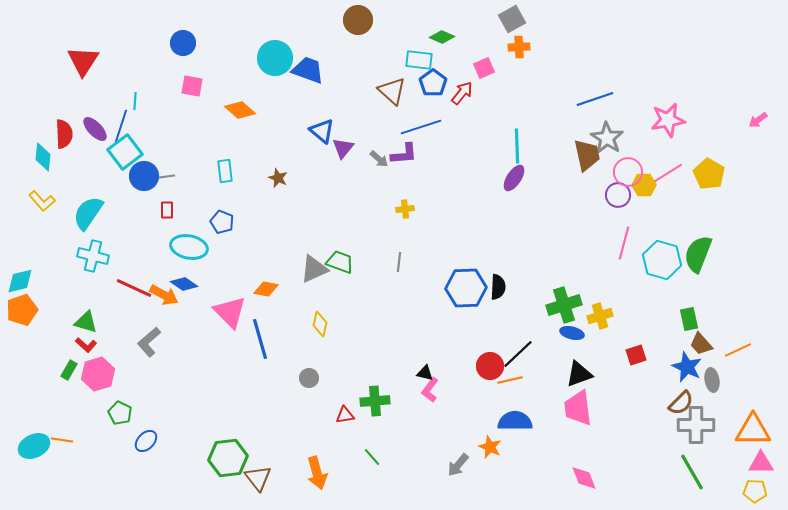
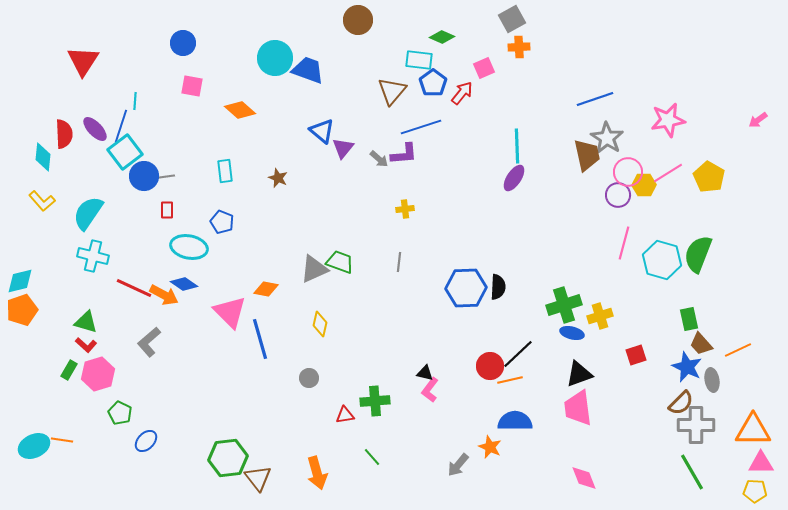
brown triangle at (392, 91): rotated 28 degrees clockwise
yellow pentagon at (709, 174): moved 3 px down
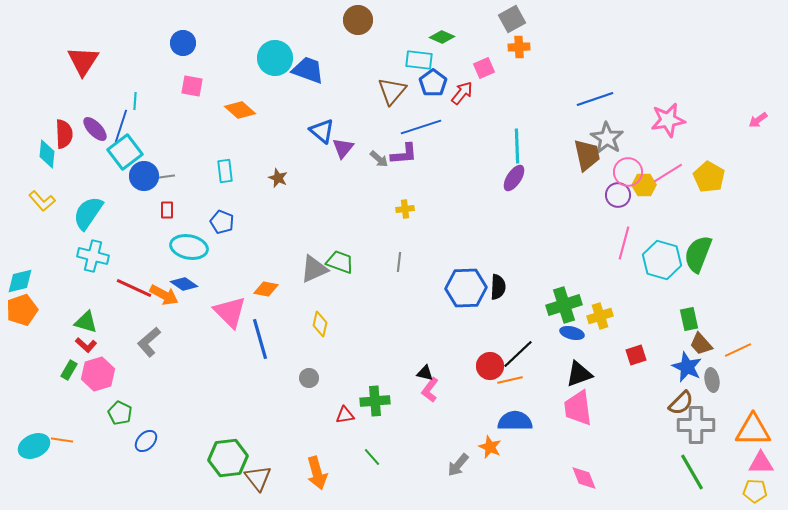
cyan diamond at (43, 157): moved 4 px right, 3 px up
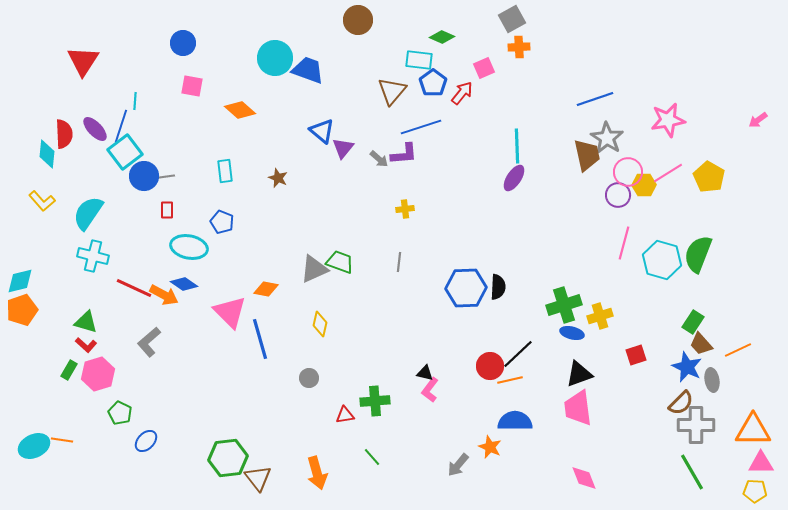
green rectangle at (689, 319): moved 4 px right, 3 px down; rotated 45 degrees clockwise
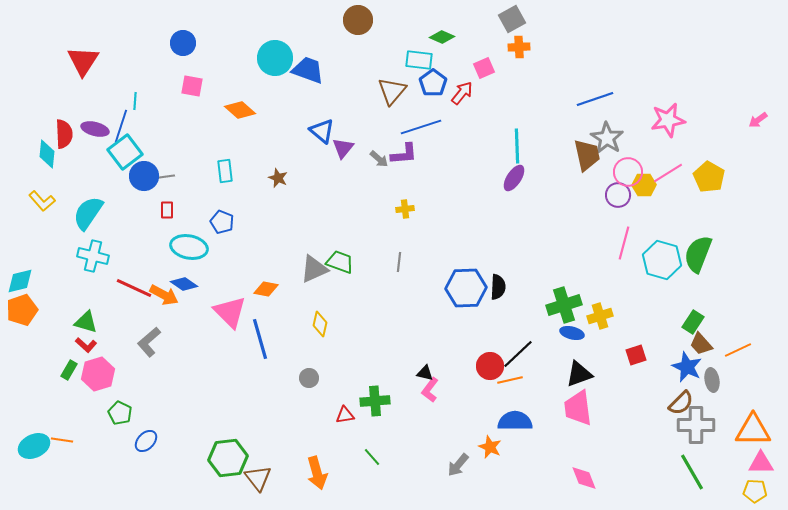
purple ellipse at (95, 129): rotated 32 degrees counterclockwise
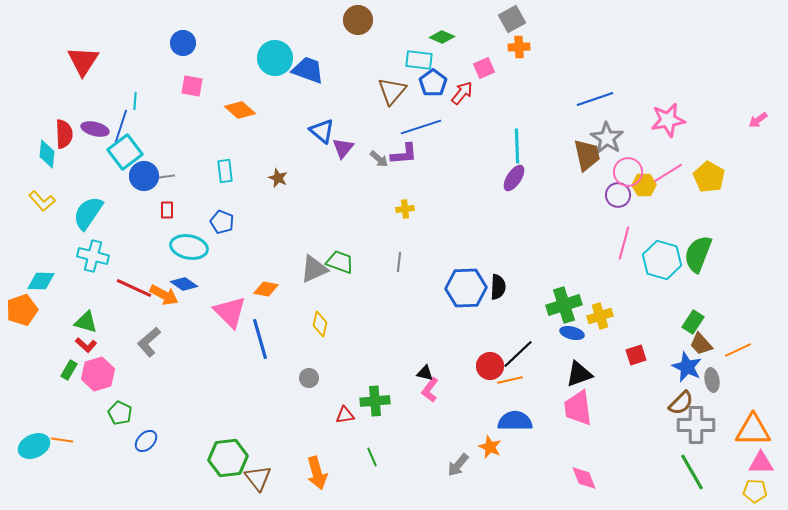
cyan diamond at (20, 281): moved 21 px right; rotated 16 degrees clockwise
green line at (372, 457): rotated 18 degrees clockwise
